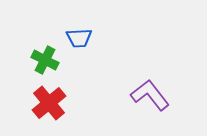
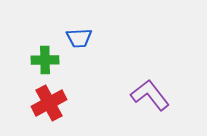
green cross: rotated 28 degrees counterclockwise
red cross: rotated 12 degrees clockwise
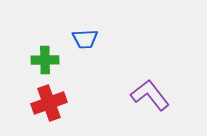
blue trapezoid: moved 6 px right, 1 px down
red cross: rotated 8 degrees clockwise
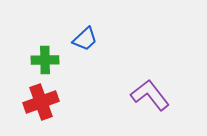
blue trapezoid: rotated 40 degrees counterclockwise
red cross: moved 8 px left, 1 px up
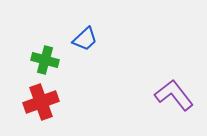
green cross: rotated 16 degrees clockwise
purple L-shape: moved 24 px right
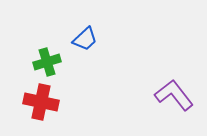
green cross: moved 2 px right, 2 px down; rotated 32 degrees counterclockwise
red cross: rotated 32 degrees clockwise
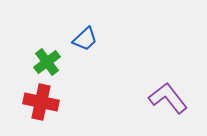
green cross: rotated 20 degrees counterclockwise
purple L-shape: moved 6 px left, 3 px down
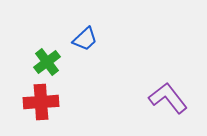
red cross: rotated 16 degrees counterclockwise
